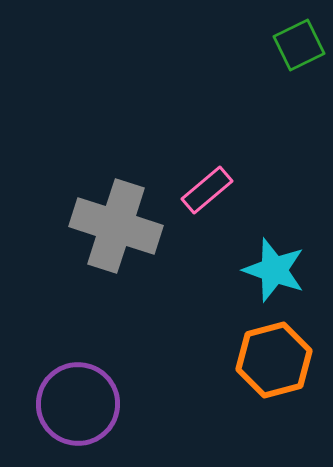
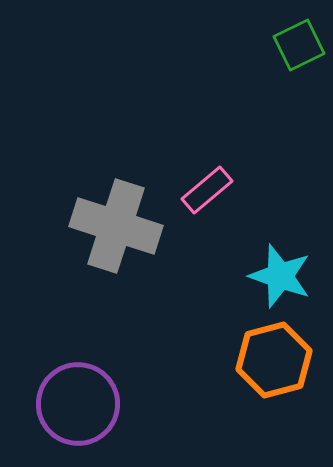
cyan star: moved 6 px right, 6 px down
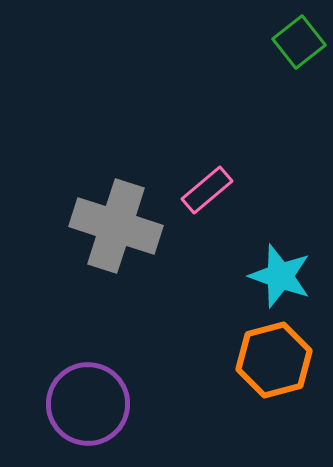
green square: moved 3 px up; rotated 12 degrees counterclockwise
purple circle: moved 10 px right
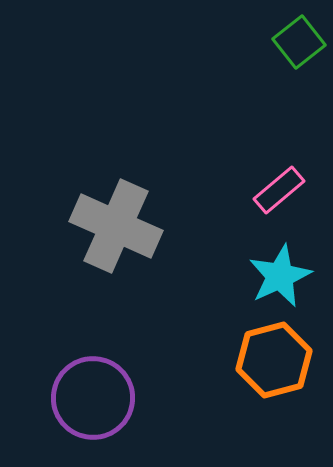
pink rectangle: moved 72 px right
gray cross: rotated 6 degrees clockwise
cyan star: rotated 28 degrees clockwise
purple circle: moved 5 px right, 6 px up
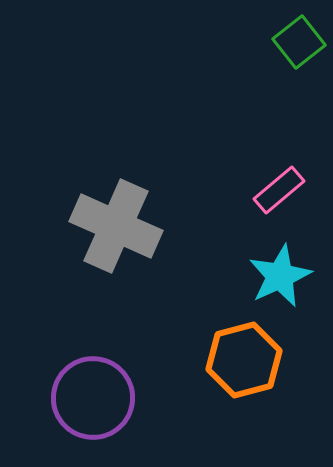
orange hexagon: moved 30 px left
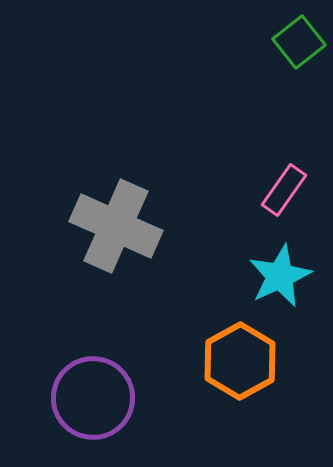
pink rectangle: moved 5 px right; rotated 15 degrees counterclockwise
orange hexagon: moved 4 px left, 1 px down; rotated 14 degrees counterclockwise
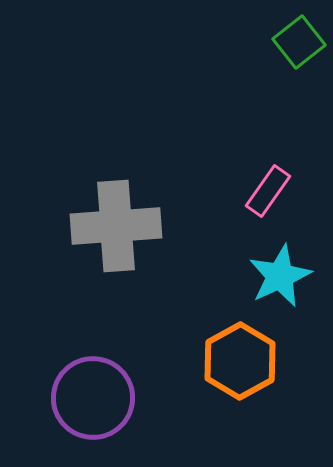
pink rectangle: moved 16 px left, 1 px down
gray cross: rotated 28 degrees counterclockwise
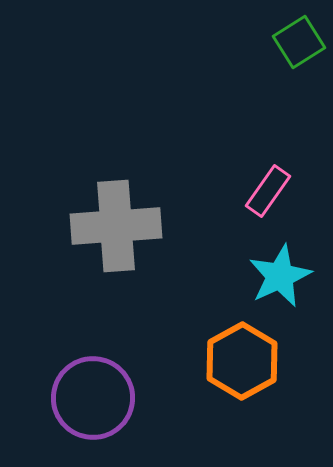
green square: rotated 6 degrees clockwise
orange hexagon: moved 2 px right
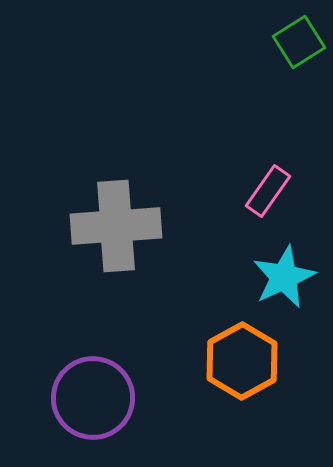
cyan star: moved 4 px right, 1 px down
